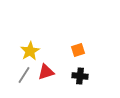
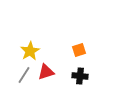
orange square: moved 1 px right
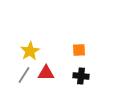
orange square: rotated 16 degrees clockwise
red triangle: moved 1 px down; rotated 18 degrees clockwise
black cross: moved 1 px right
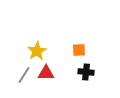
yellow star: moved 7 px right
black cross: moved 5 px right, 4 px up
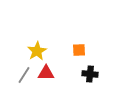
black cross: moved 4 px right, 2 px down
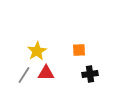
black cross: rotated 14 degrees counterclockwise
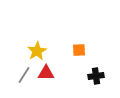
black cross: moved 6 px right, 2 px down
